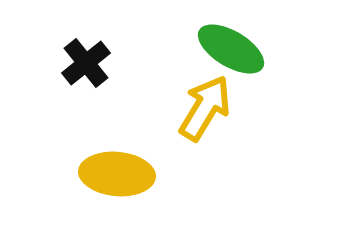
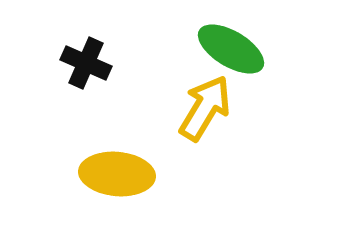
black cross: rotated 27 degrees counterclockwise
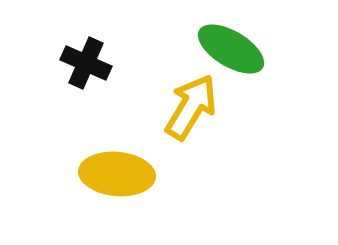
yellow arrow: moved 14 px left, 1 px up
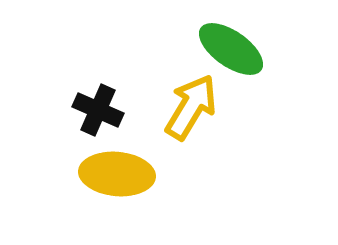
green ellipse: rotated 4 degrees clockwise
black cross: moved 12 px right, 47 px down
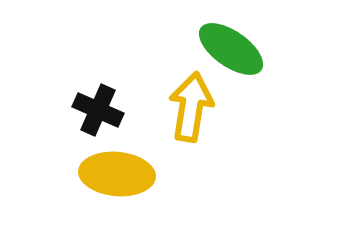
yellow arrow: rotated 22 degrees counterclockwise
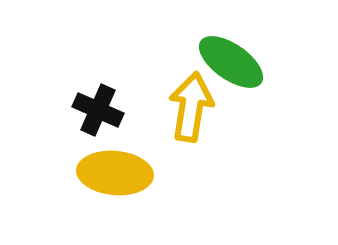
green ellipse: moved 13 px down
yellow ellipse: moved 2 px left, 1 px up
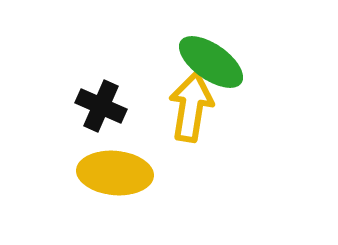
green ellipse: moved 20 px left
black cross: moved 3 px right, 4 px up
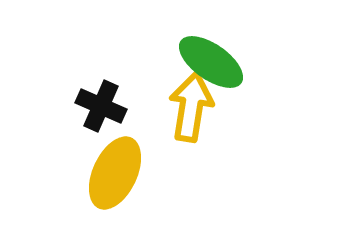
yellow ellipse: rotated 70 degrees counterclockwise
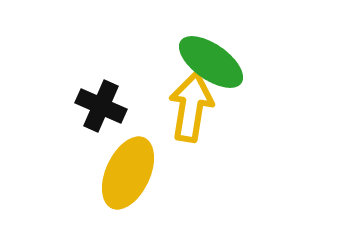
yellow ellipse: moved 13 px right
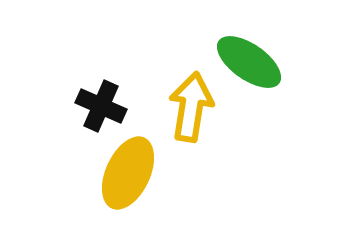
green ellipse: moved 38 px right
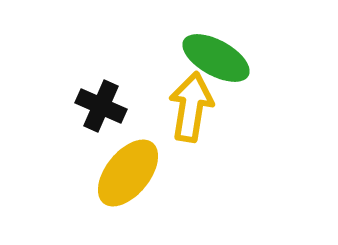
green ellipse: moved 33 px left, 4 px up; rotated 6 degrees counterclockwise
yellow ellipse: rotated 14 degrees clockwise
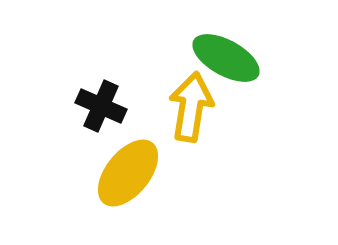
green ellipse: moved 10 px right
